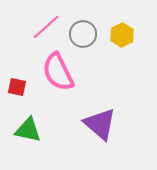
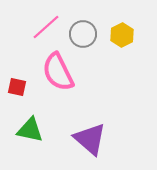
purple triangle: moved 10 px left, 15 px down
green triangle: moved 2 px right
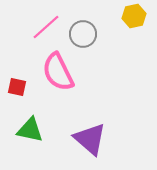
yellow hexagon: moved 12 px right, 19 px up; rotated 15 degrees clockwise
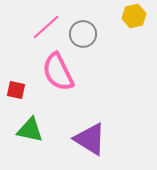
red square: moved 1 px left, 3 px down
purple triangle: rotated 9 degrees counterclockwise
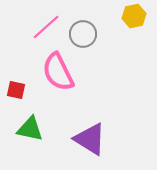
green triangle: moved 1 px up
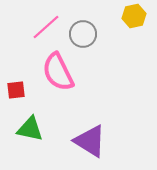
red square: rotated 18 degrees counterclockwise
purple triangle: moved 2 px down
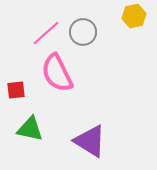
pink line: moved 6 px down
gray circle: moved 2 px up
pink semicircle: moved 1 px left, 1 px down
